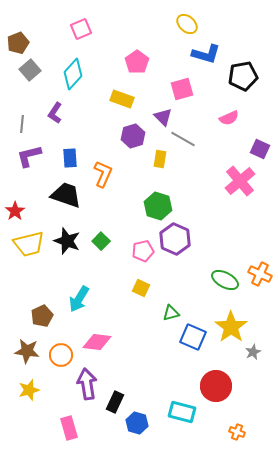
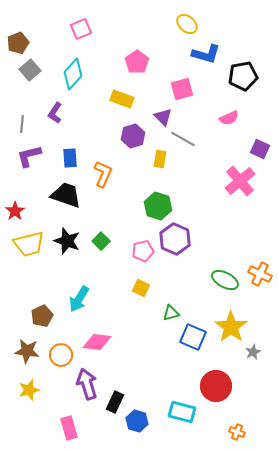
purple arrow at (87, 384): rotated 8 degrees counterclockwise
blue hexagon at (137, 423): moved 2 px up
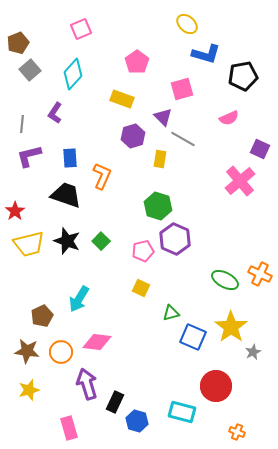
orange L-shape at (103, 174): moved 1 px left, 2 px down
orange circle at (61, 355): moved 3 px up
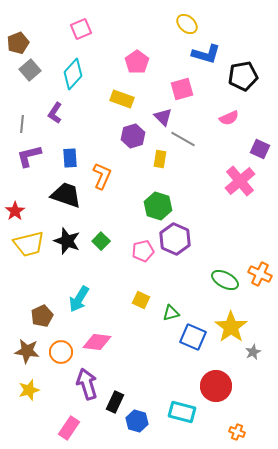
yellow square at (141, 288): moved 12 px down
pink rectangle at (69, 428): rotated 50 degrees clockwise
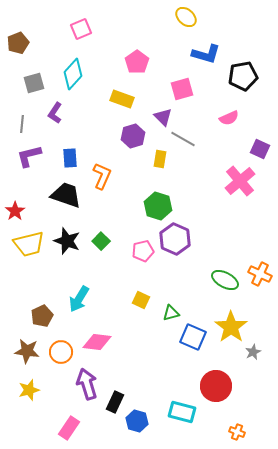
yellow ellipse at (187, 24): moved 1 px left, 7 px up
gray square at (30, 70): moved 4 px right, 13 px down; rotated 25 degrees clockwise
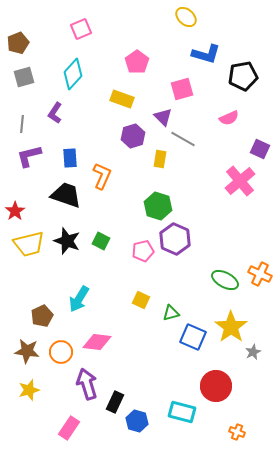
gray square at (34, 83): moved 10 px left, 6 px up
green square at (101, 241): rotated 18 degrees counterclockwise
